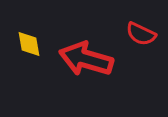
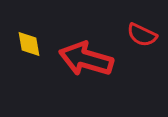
red semicircle: moved 1 px right, 1 px down
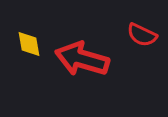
red arrow: moved 4 px left
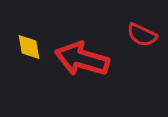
yellow diamond: moved 3 px down
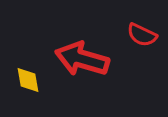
yellow diamond: moved 1 px left, 33 px down
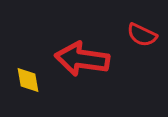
red arrow: rotated 8 degrees counterclockwise
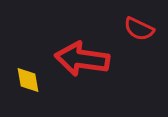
red semicircle: moved 3 px left, 6 px up
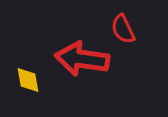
red semicircle: moved 16 px left; rotated 40 degrees clockwise
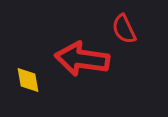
red semicircle: moved 1 px right
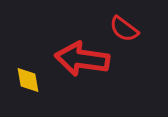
red semicircle: rotated 28 degrees counterclockwise
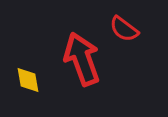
red arrow: rotated 62 degrees clockwise
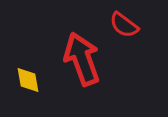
red semicircle: moved 4 px up
